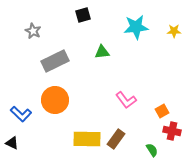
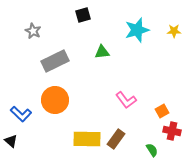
cyan star: moved 1 px right, 3 px down; rotated 10 degrees counterclockwise
black triangle: moved 1 px left, 2 px up; rotated 16 degrees clockwise
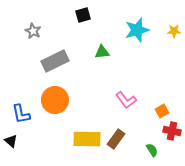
blue L-shape: rotated 35 degrees clockwise
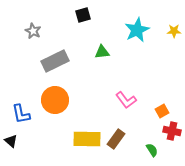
cyan star: rotated 10 degrees counterclockwise
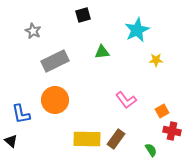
yellow star: moved 18 px left, 29 px down
green semicircle: moved 1 px left
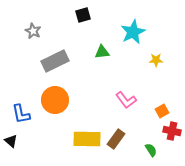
cyan star: moved 4 px left, 2 px down
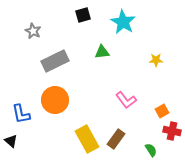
cyan star: moved 10 px left, 10 px up; rotated 15 degrees counterclockwise
yellow rectangle: rotated 60 degrees clockwise
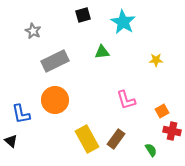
pink L-shape: rotated 20 degrees clockwise
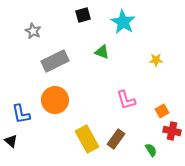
green triangle: rotated 28 degrees clockwise
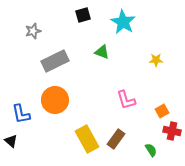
gray star: rotated 28 degrees clockwise
